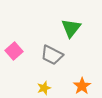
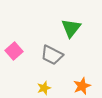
orange star: rotated 12 degrees clockwise
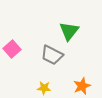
green triangle: moved 2 px left, 3 px down
pink square: moved 2 px left, 2 px up
yellow star: rotated 24 degrees clockwise
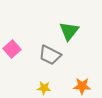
gray trapezoid: moved 2 px left
orange star: rotated 24 degrees clockwise
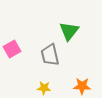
pink square: rotated 12 degrees clockwise
gray trapezoid: rotated 50 degrees clockwise
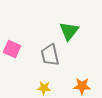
pink square: rotated 36 degrees counterclockwise
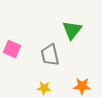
green triangle: moved 3 px right, 1 px up
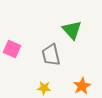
green triangle: rotated 20 degrees counterclockwise
gray trapezoid: moved 1 px right
orange star: rotated 30 degrees counterclockwise
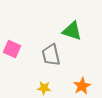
green triangle: moved 1 px down; rotated 30 degrees counterclockwise
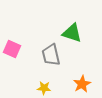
green triangle: moved 2 px down
orange star: moved 2 px up
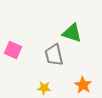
pink square: moved 1 px right, 1 px down
gray trapezoid: moved 3 px right
orange star: moved 1 px right, 1 px down; rotated 12 degrees counterclockwise
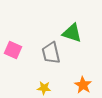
gray trapezoid: moved 3 px left, 2 px up
